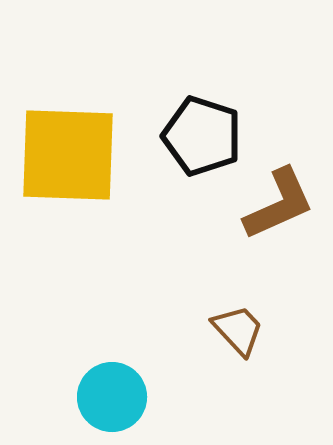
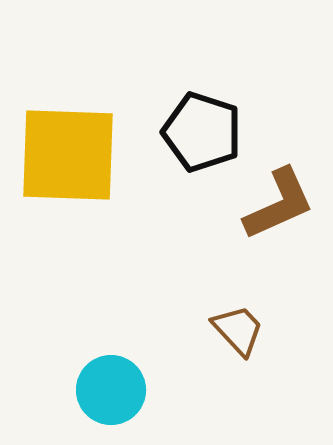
black pentagon: moved 4 px up
cyan circle: moved 1 px left, 7 px up
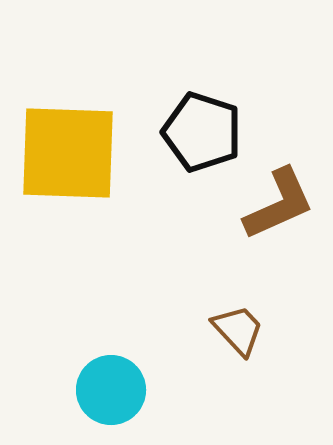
yellow square: moved 2 px up
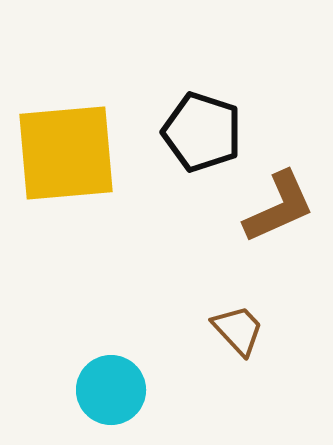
yellow square: moved 2 px left; rotated 7 degrees counterclockwise
brown L-shape: moved 3 px down
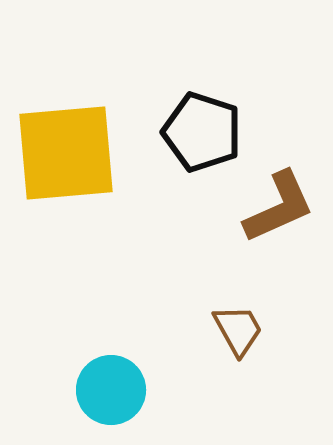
brown trapezoid: rotated 14 degrees clockwise
